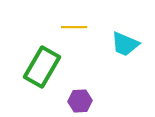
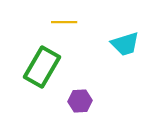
yellow line: moved 10 px left, 5 px up
cyan trapezoid: rotated 40 degrees counterclockwise
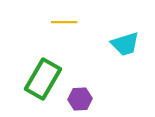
green rectangle: moved 1 px right, 12 px down
purple hexagon: moved 2 px up
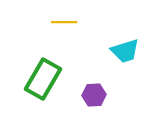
cyan trapezoid: moved 7 px down
purple hexagon: moved 14 px right, 4 px up
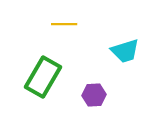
yellow line: moved 2 px down
green rectangle: moved 2 px up
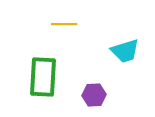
green rectangle: rotated 27 degrees counterclockwise
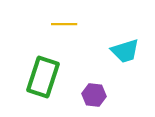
green rectangle: rotated 15 degrees clockwise
purple hexagon: rotated 10 degrees clockwise
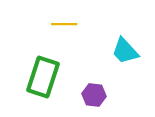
cyan trapezoid: rotated 64 degrees clockwise
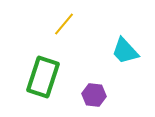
yellow line: rotated 50 degrees counterclockwise
